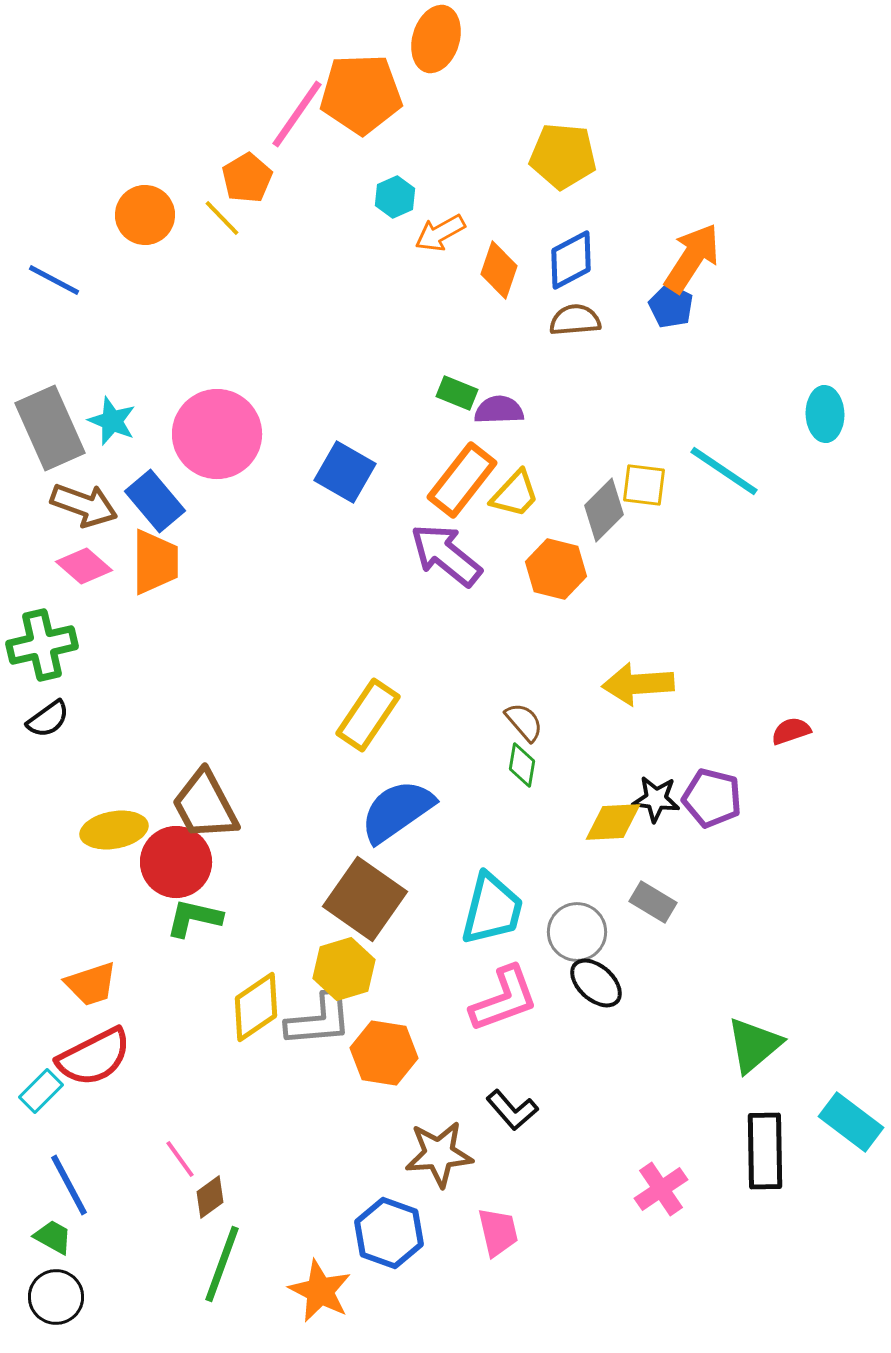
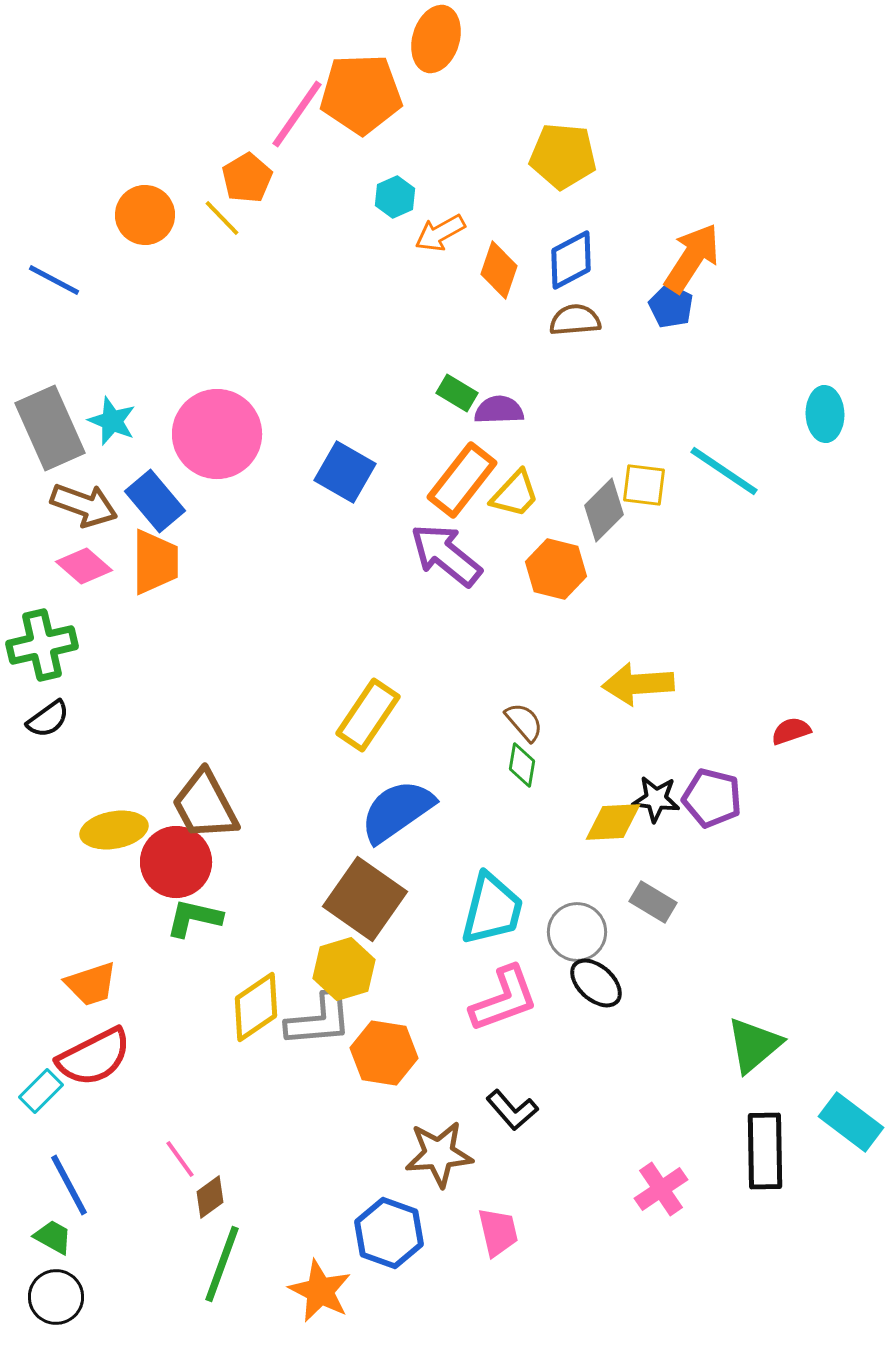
green rectangle at (457, 393): rotated 9 degrees clockwise
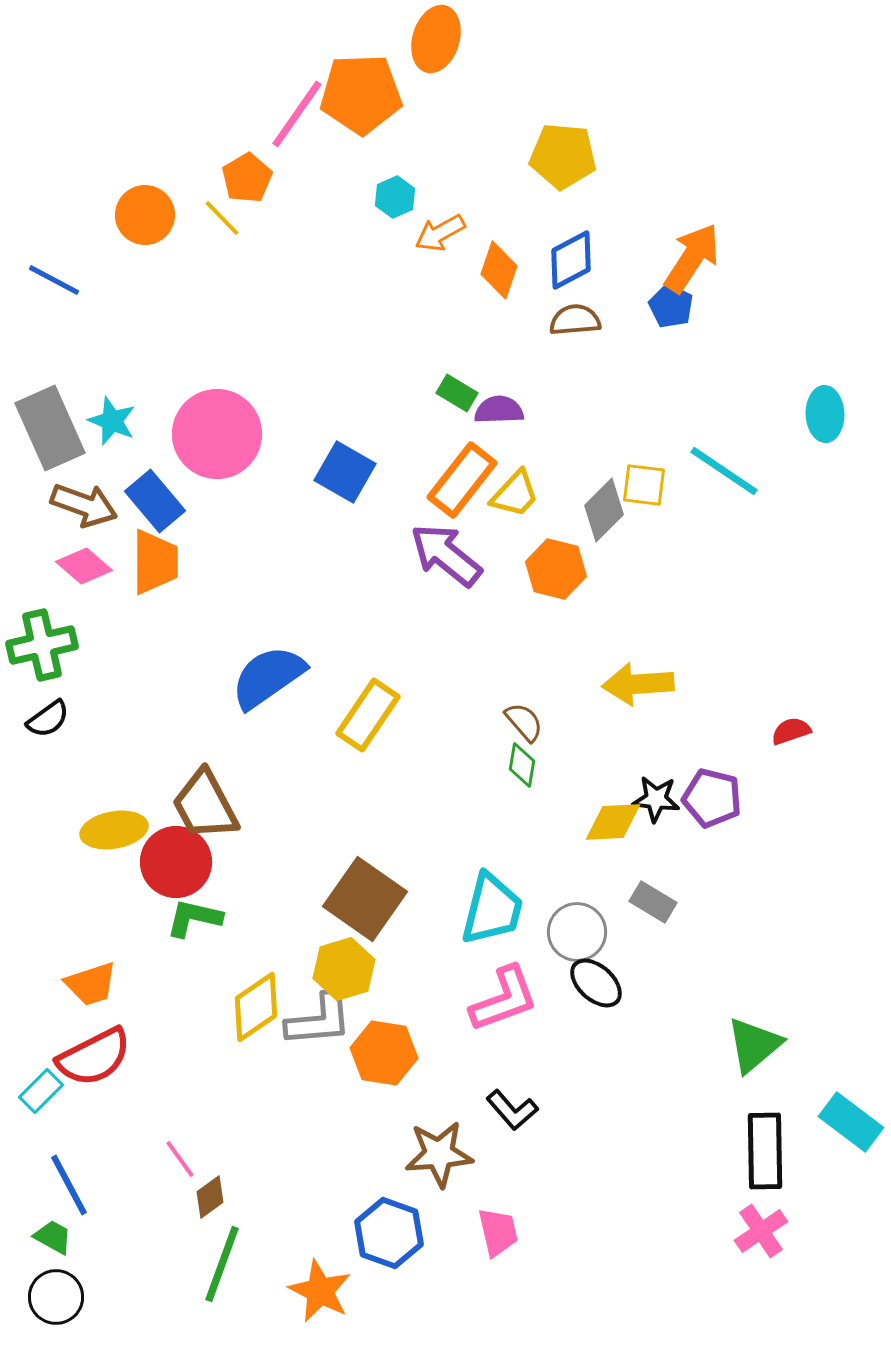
blue semicircle at (397, 811): moved 129 px left, 134 px up
pink cross at (661, 1189): moved 100 px right, 42 px down
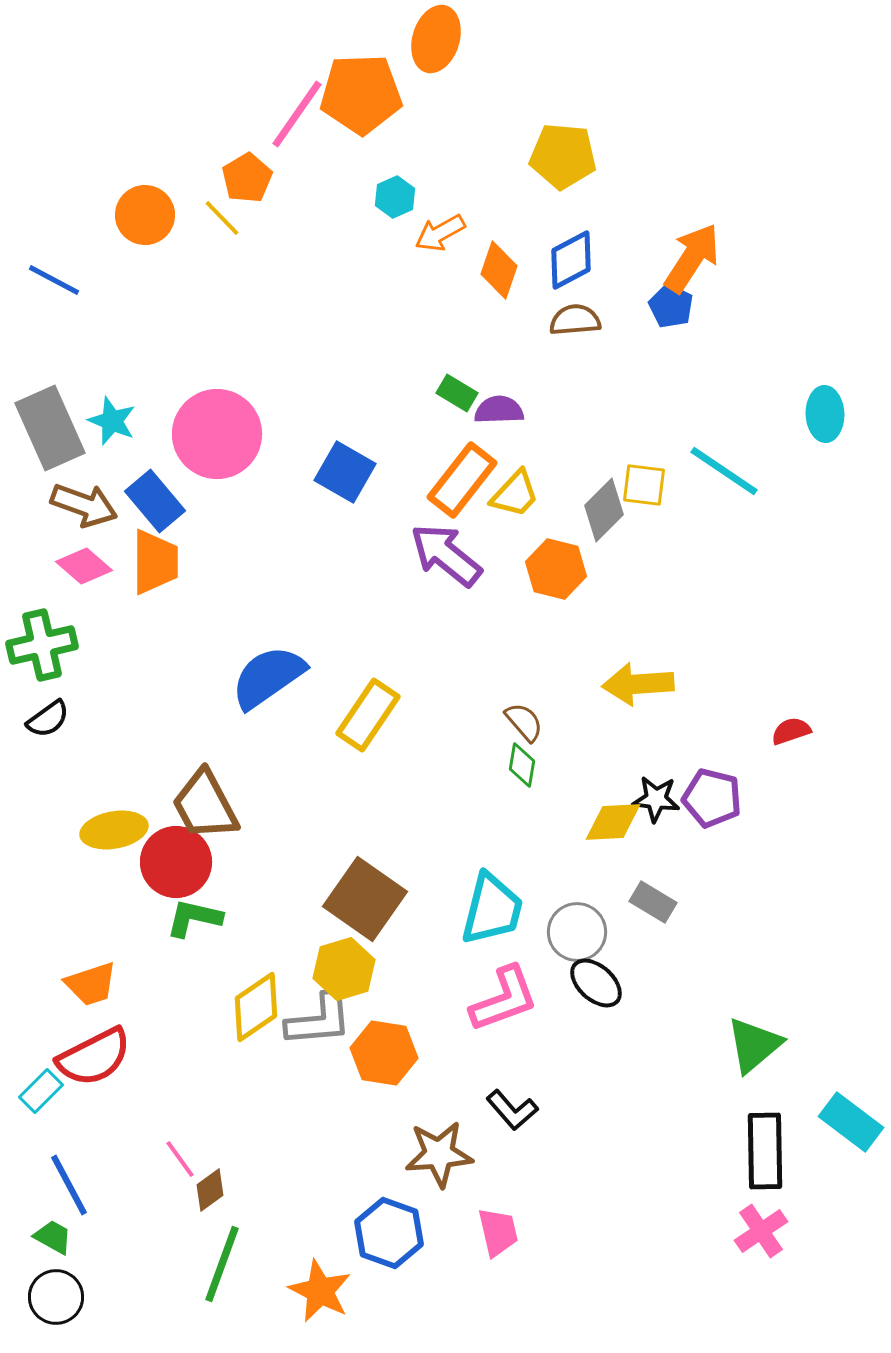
brown diamond at (210, 1197): moved 7 px up
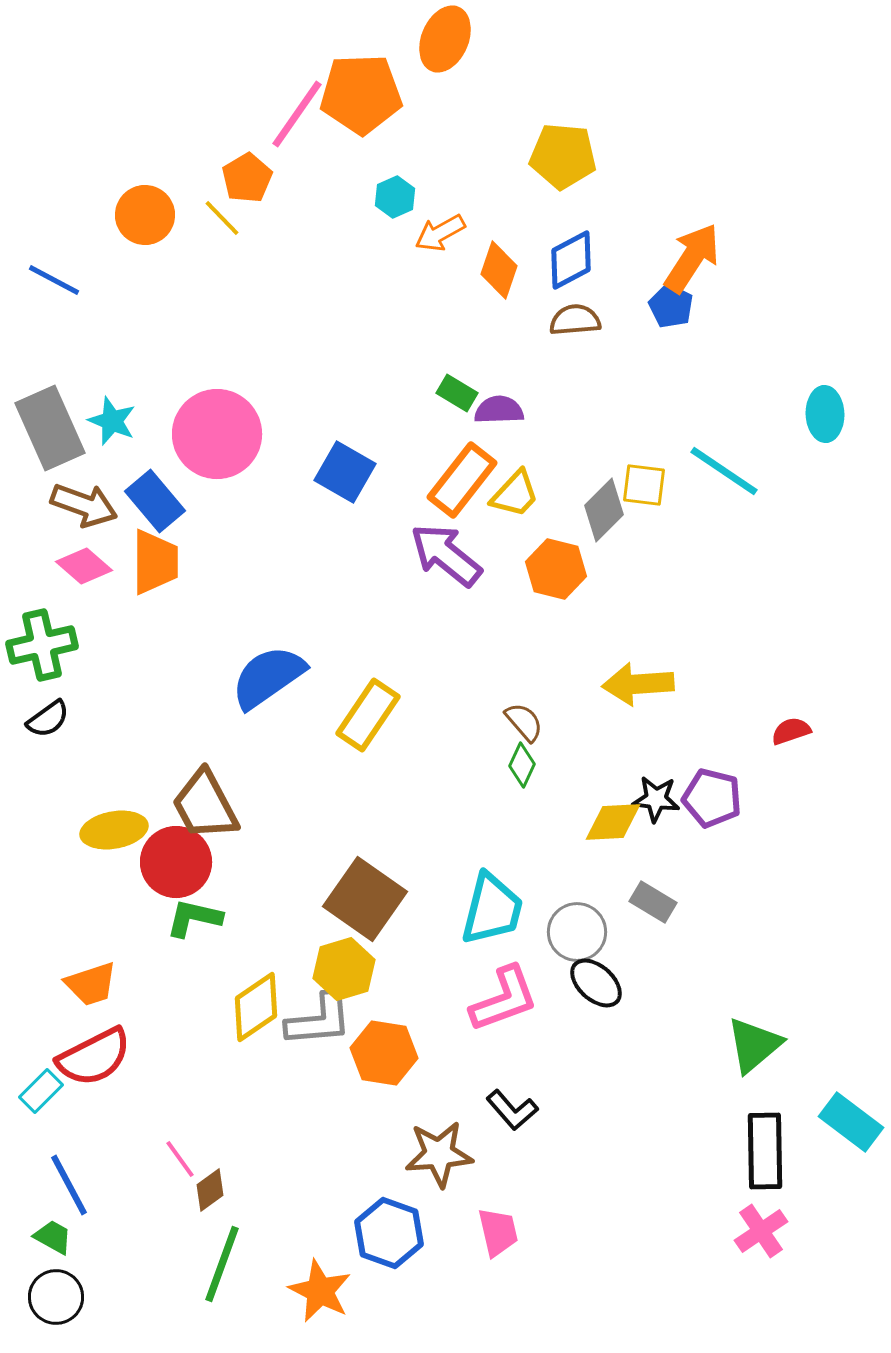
orange ellipse at (436, 39): moved 9 px right; rotated 6 degrees clockwise
green diamond at (522, 765): rotated 15 degrees clockwise
